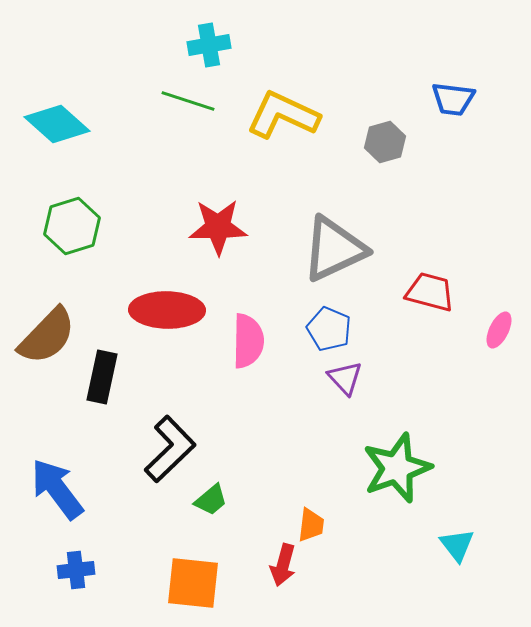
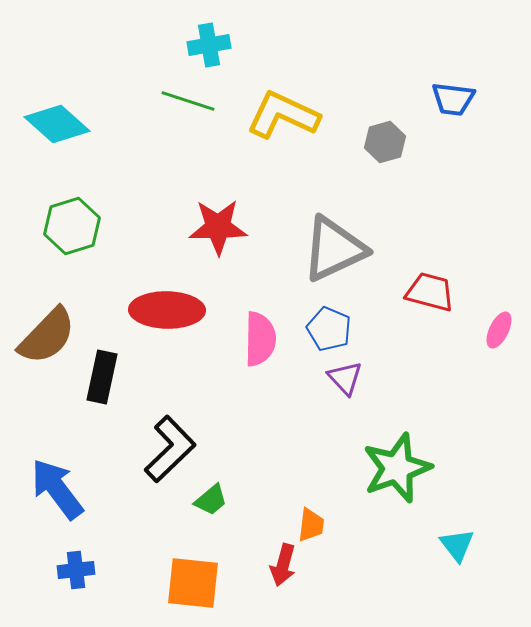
pink semicircle: moved 12 px right, 2 px up
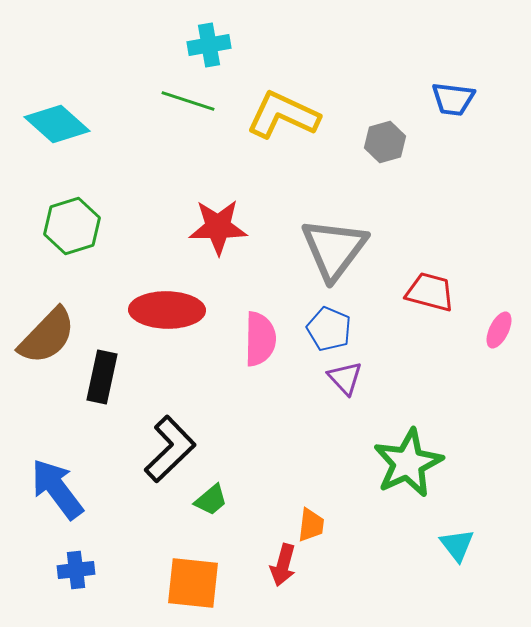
gray triangle: rotated 28 degrees counterclockwise
green star: moved 11 px right, 5 px up; rotated 6 degrees counterclockwise
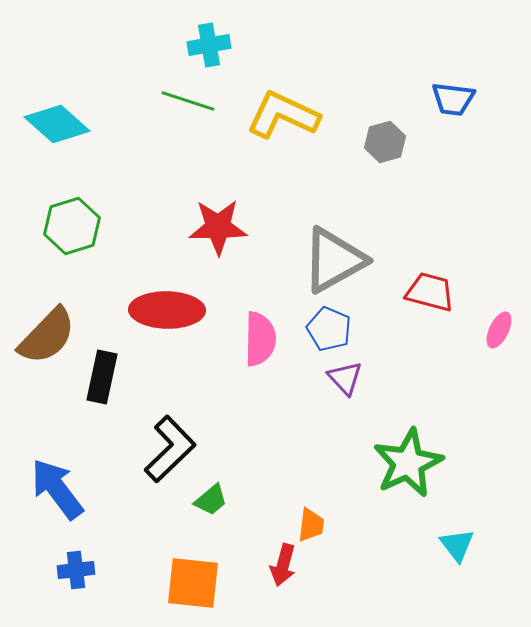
gray triangle: moved 11 px down; rotated 24 degrees clockwise
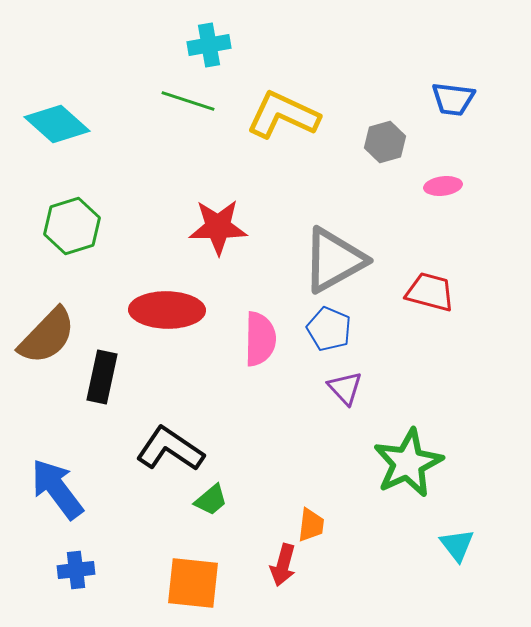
pink ellipse: moved 56 px left, 144 px up; rotated 57 degrees clockwise
purple triangle: moved 10 px down
black L-shape: rotated 102 degrees counterclockwise
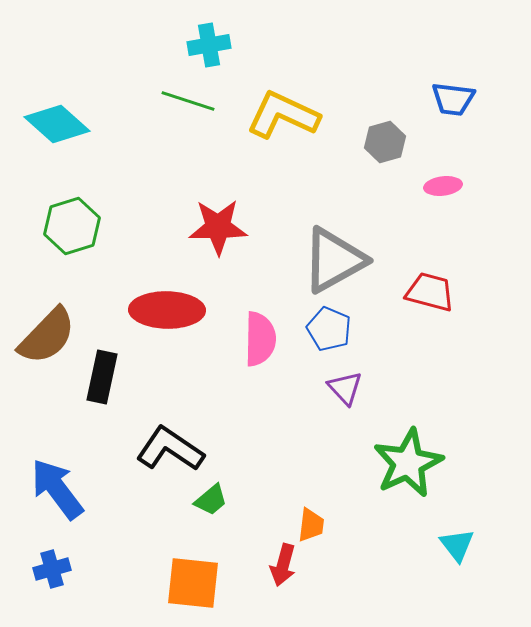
blue cross: moved 24 px left, 1 px up; rotated 9 degrees counterclockwise
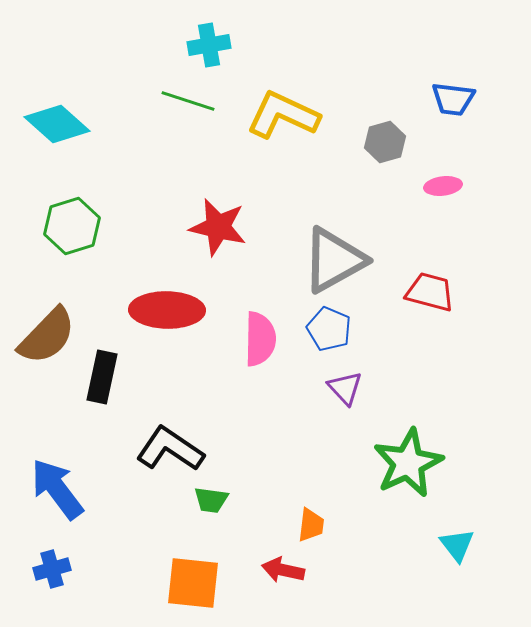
red star: rotated 14 degrees clockwise
green trapezoid: rotated 48 degrees clockwise
red arrow: moved 5 px down; rotated 87 degrees clockwise
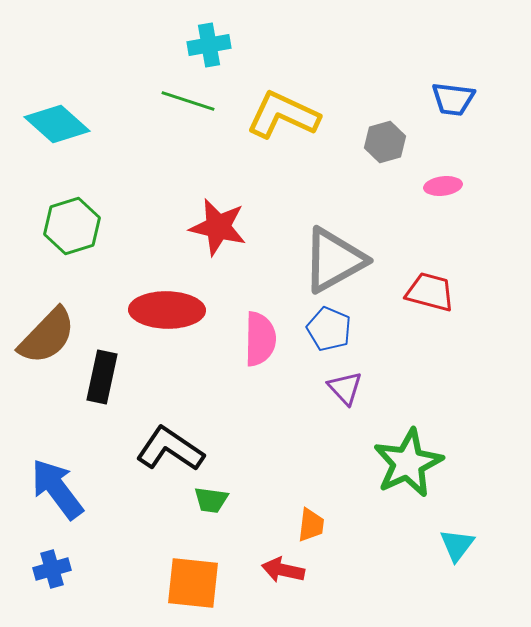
cyan triangle: rotated 15 degrees clockwise
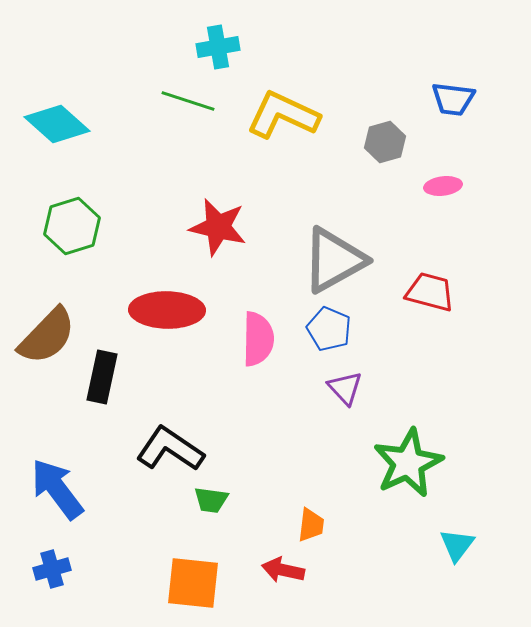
cyan cross: moved 9 px right, 2 px down
pink semicircle: moved 2 px left
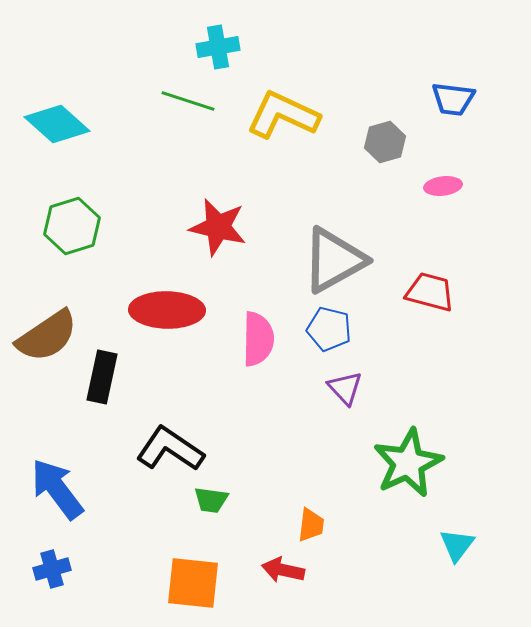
blue pentagon: rotated 9 degrees counterclockwise
brown semicircle: rotated 12 degrees clockwise
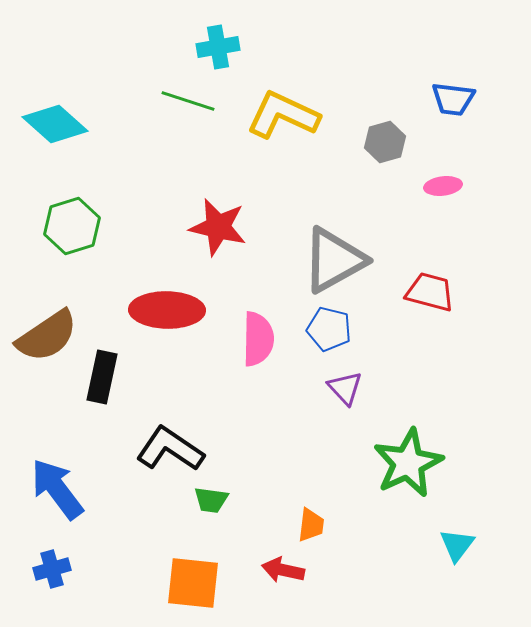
cyan diamond: moved 2 px left
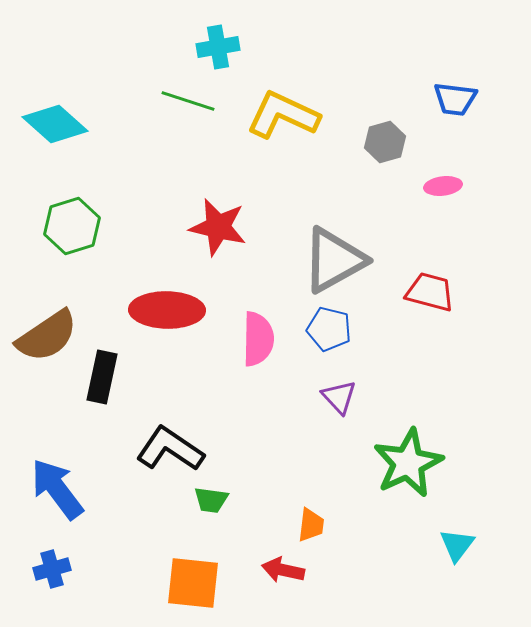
blue trapezoid: moved 2 px right
purple triangle: moved 6 px left, 9 px down
